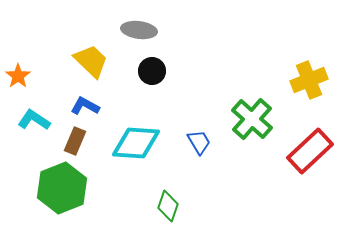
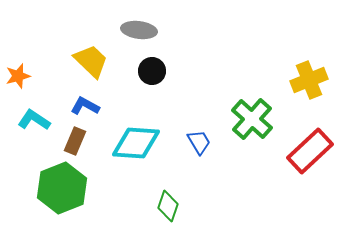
orange star: rotated 20 degrees clockwise
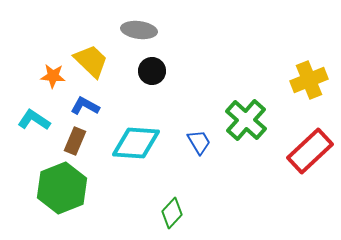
orange star: moved 35 px right; rotated 20 degrees clockwise
green cross: moved 6 px left, 1 px down
green diamond: moved 4 px right, 7 px down; rotated 24 degrees clockwise
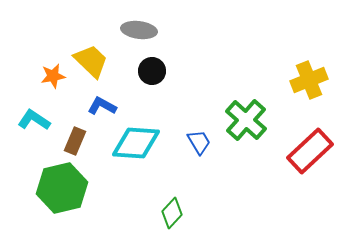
orange star: rotated 15 degrees counterclockwise
blue L-shape: moved 17 px right
green hexagon: rotated 9 degrees clockwise
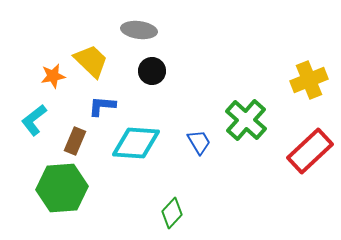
blue L-shape: rotated 24 degrees counterclockwise
cyan L-shape: rotated 72 degrees counterclockwise
green hexagon: rotated 9 degrees clockwise
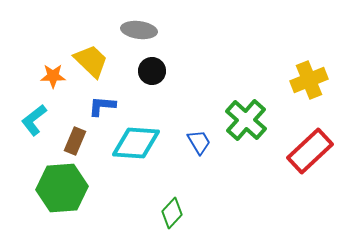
orange star: rotated 10 degrees clockwise
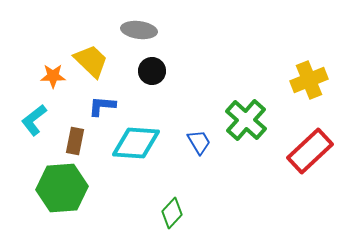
brown rectangle: rotated 12 degrees counterclockwise
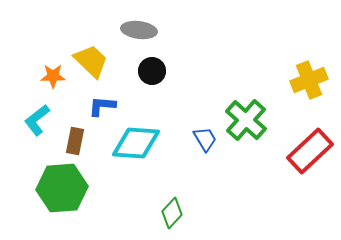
cyan L-shape: moved 3 px right
blue trapezoid: moved 6 px right, 3 px up
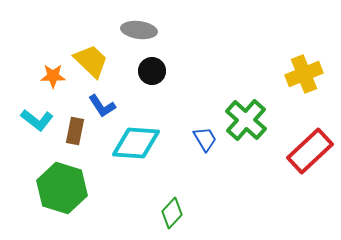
yellow cross: moved 5 px left, 6 px up
blue L-shape: rotated 128 degrees counterclockwise
cyan L-shape: rotated 104 degrees counterclockwise
brown rectangle: moved 10 px up
green hexagon: rotated 21 degrees clockwise
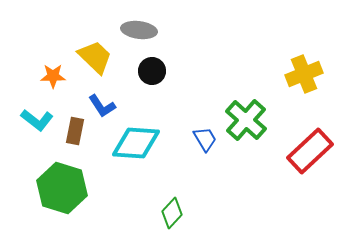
yellow trapezoid: moved 4 px right, 4 px up
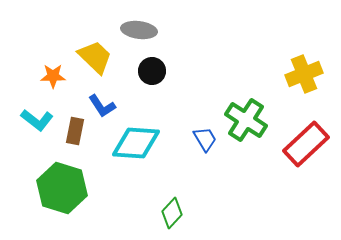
green cross: rotated 9 degrees counterclockwise
red rectangle: moved 4 px left, 7 px up
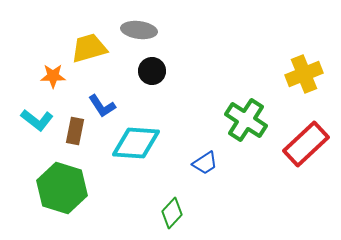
yellow trapezoid: moved 6 px left, 9 px up; rotated 60 degrees counterclockwise
blue trapezoid: moved 24 px down; rotated 88 degrees clockwise
